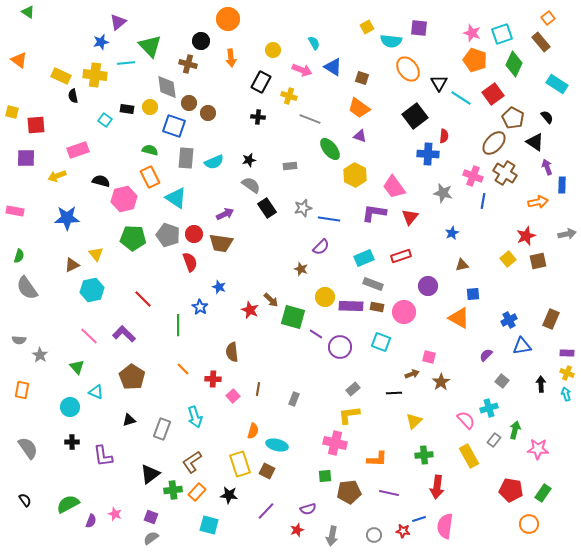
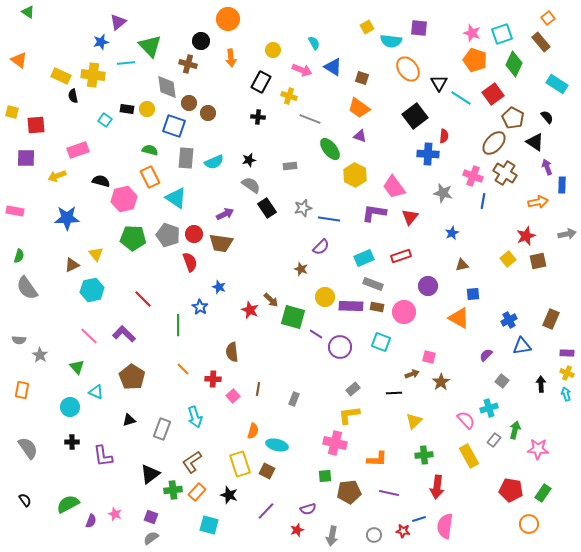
yellow cross at (95, 75): moved 2 px left
yellow circle at (150, 107): moved 3 px left, 2 px down
black star at (229, 495): rotated 12 degrees clockwise
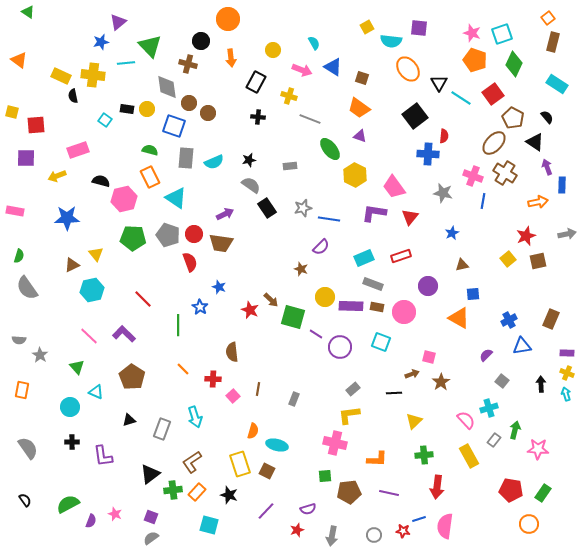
brown rectangle at (541, 42): moved 12 px right; rotated 54 degrees clockwise
black rectangle at (261, 82): moved 5 px left
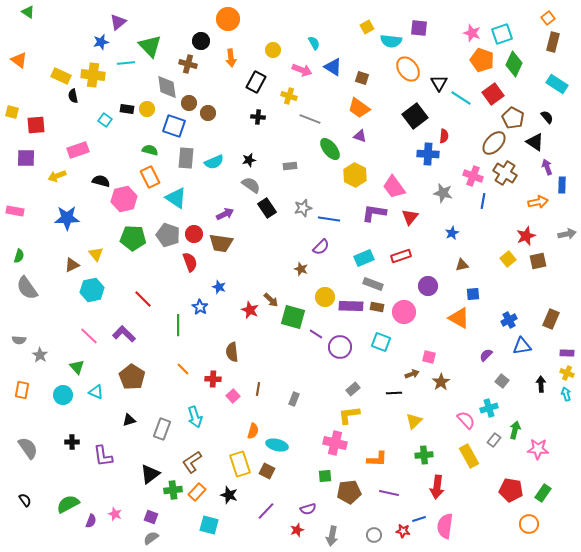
orange pentagon at (475, 60): moved 7 px right
cyan circle at (70, 407): moved 7 px left, 12 px up
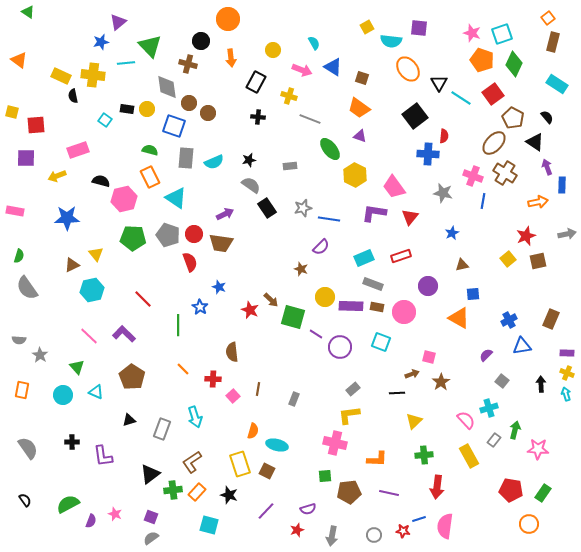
black line at (394, 393): moved 3 px right
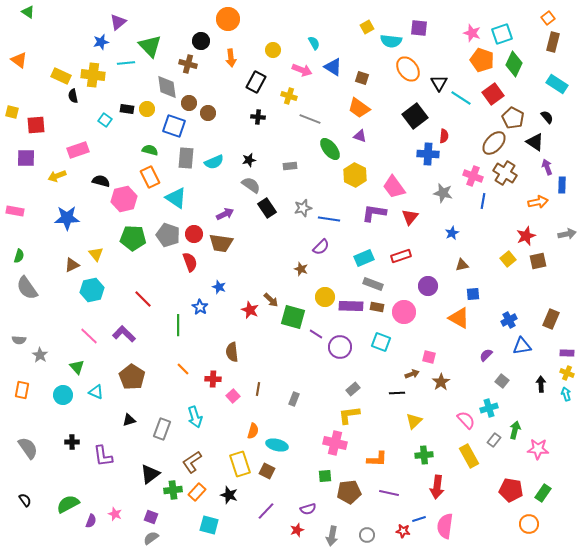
gray circle at (374, 535): moved 7 px left
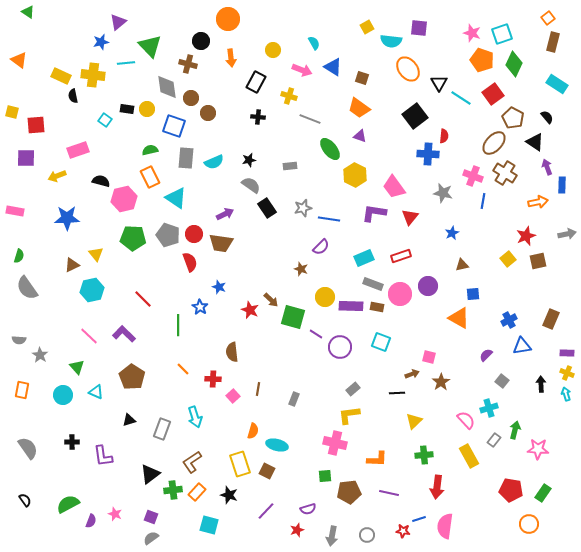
brown circle at (189, 103): moved 2 px right, 5 px up
green semicircle at (150, 150): rotated 28 degrees counterclockwise
pink circle at (404, 312): moved 4 px left, 18 px up
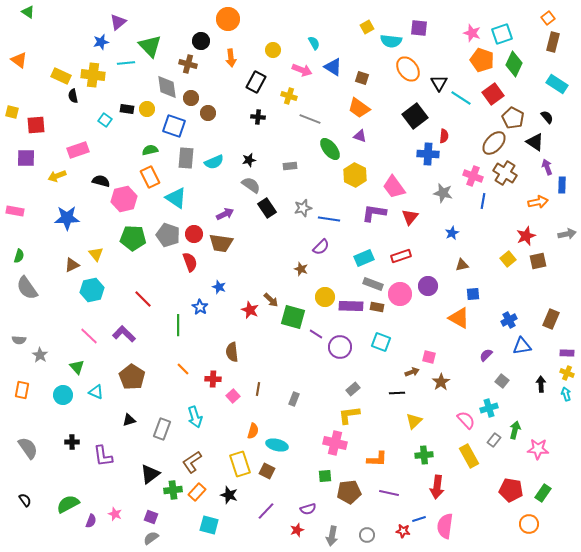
brown arrow at (412, 374): moved 2 px up
